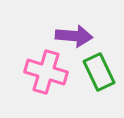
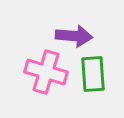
green rectangle: moved 6 px left, 2 px down; rotated 21 degrees clockwise
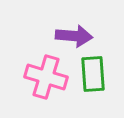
pink cross: moved 5 px down
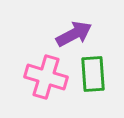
purple arrow: moved 2 px up; rotated 33 degrees counterclockwise
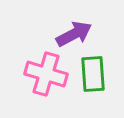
pink cross: moved 3 px up
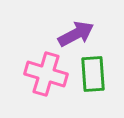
purple arrow: moved 2 px right
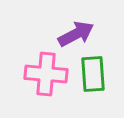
pink cross: rotated 12 degrees counterclockwise
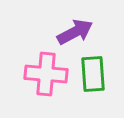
purple arrow: moved 1 px left, 2 px up
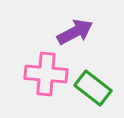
green rectangle: moved 14 px down; rotated 48 degrees counterclockwise
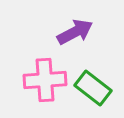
pink cross: moved 1 px left, 6 px down; rotated 9 degrees counterclockwise
